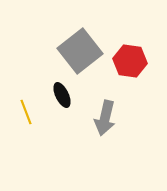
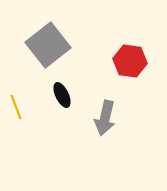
gray square: moved 32 px left, 6 px up
yellow line: moved 10 px left, 5 px up
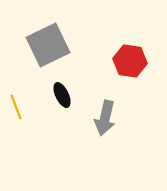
gray square: rotated 12 degrees clockwise
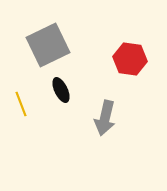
red hexagon: moved 2 px up
black ellipse: moved 1 px left, 5 px up
yellow line: moved 5 px right, 3 px up
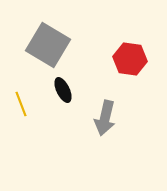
gray square: rotated 33 degrees counterclockwise
black ellipse: moved 2 px right
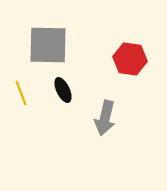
gray square: rotated 30 degrees counterclockwise
yellow line: moved 11 px up
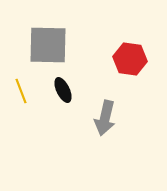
yellow line: moved 2 px up
